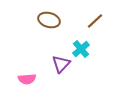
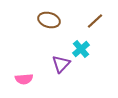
pink semicircle: moved 3 px left
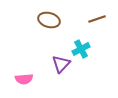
brown line: moved 2 px right, 2 px up; rotated 24 degrees clockwise
cyan cross: rotated 12 degrees clockwise
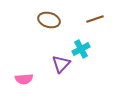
brown line: moved 2 px left
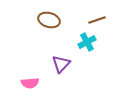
brown line: moved 2 px right, 1 px down
cyan cross: moved 6 px right, 7 px up
pink semicircle: moved 6 px right, 4 px down
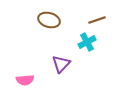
pink semicircle: moved 5 px left, 3 px up
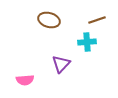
cyan cross: rotated 24 degrees clockwise
